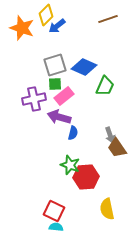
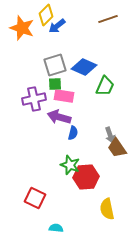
pink rectangle: rotated 48 degrees clockwise
red square: moved 19 px left, 13 px up
cyan semicircle: moved 1 px down
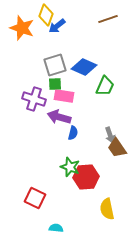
yellow diamond: rotated 25 degrees counterclockwise
purple cross: rotated 30 degrees clockwise
green star: moved 2 px down
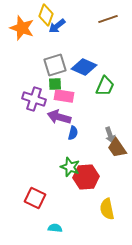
cyan semicircle: moved 1 px left
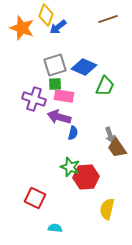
blue arrow: moved 1 px right, 1 px down
yellow semicircle: rotated 25 degrees clockwise
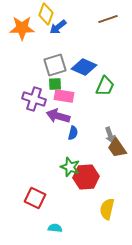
yellow diamond: moved 1 px up
orange star: rotated 20 degrees counterclockwise
purple arrow: moved 1 px left, 1 px up
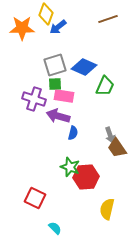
cyan semicircle: rotated 40 degrees clockwise
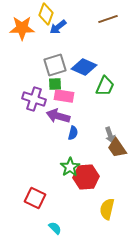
green star: rotated 18 degrees clockwise
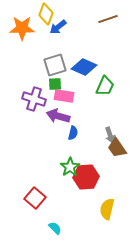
red square: rotated 15 degrees clockwise
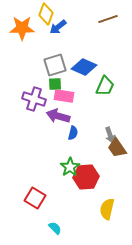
red square: rotated 10 degrees counterclockwise
